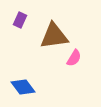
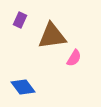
brown triangle: moved 2 px left
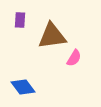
purple rectangle: rotated 21 degrees counterclockwise
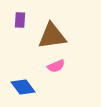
pink semicircle: moved 18 px left, 8 px down; rotated 36 degrees clockwise
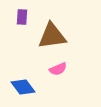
purple rectangle: moved 2 px right, 3 px up
pink semicircle: moved 2 px right, 3 px down
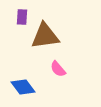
brown triangle: moved 7 px left
pink semicircle: rotated 72 degrees clockwise
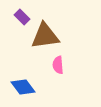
purple rectangle: rotated 49 degrees counterclockwise
pink semicircle: moved 4 px up; rotated 36 degrees clockwise
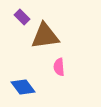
pink semicircle: moved 1 px right, 2 px down
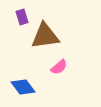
purple rectangle: rotated 28 degrees clockwise
pink semicircle: rotated 126 degrees counterclockwise
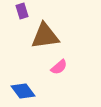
purple rectangle: moved 6 px up
blue diamond: moved 4 px down
